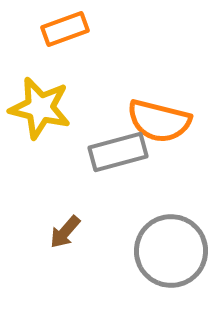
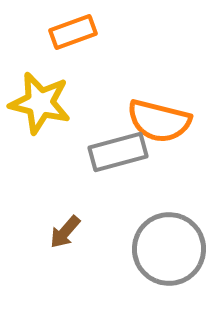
orange rectangle: moved 8 px right, 3 px down
yellow star: moved 5 px up
gray circle: moved 2 px left, 2 px up
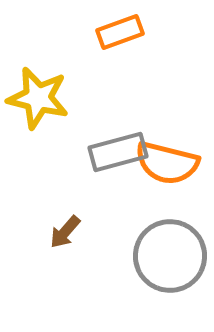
orange rectangle: moved 47 px right
yellow star: moved 2 px left, 5 px up
orange semicircle: moved 8 px right, 42 px down
gray circle: moved 1 px right, 7 px down
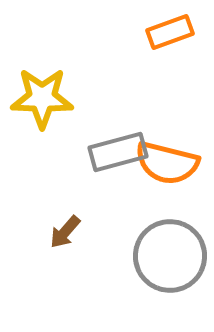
orange rectangle: moved 50 px right
yellow star: moved 4 px right; rotated 12 degrees counterclockwise
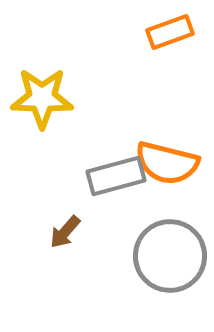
gray rectangle: moved 2 px left, 24 px down
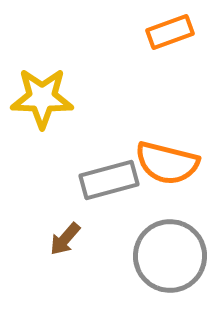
gray rectangle: moved 7 px left, 4 px down
brown arrow: moved 7 px down
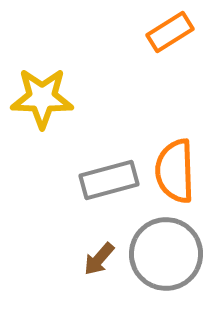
orange rectangle: rotated 12 degrees counterclockwise
orange semicircle: moved 8 px right, 8 px down; rotated 74 degrees clockwise
brown arrow: moved 34 px right, 20 px down
gray circle: moved 4 px left, 2 px up
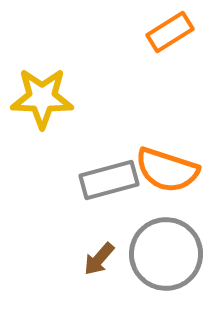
orange semicircle: moved 8 px left, 1 px up; rotated 70 degrees counterclockwise
